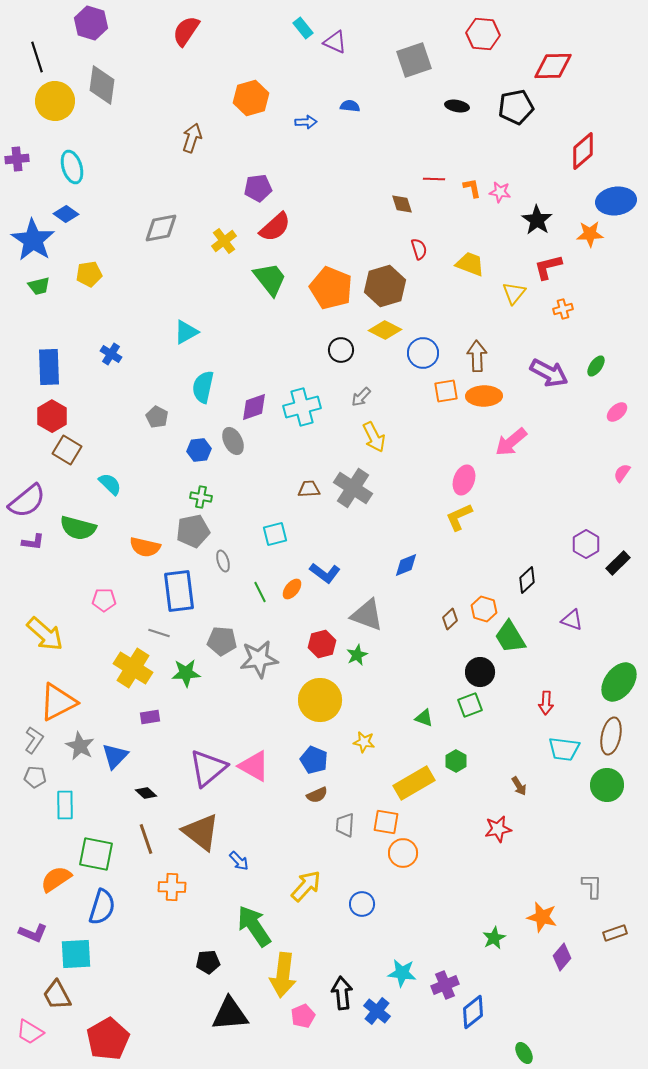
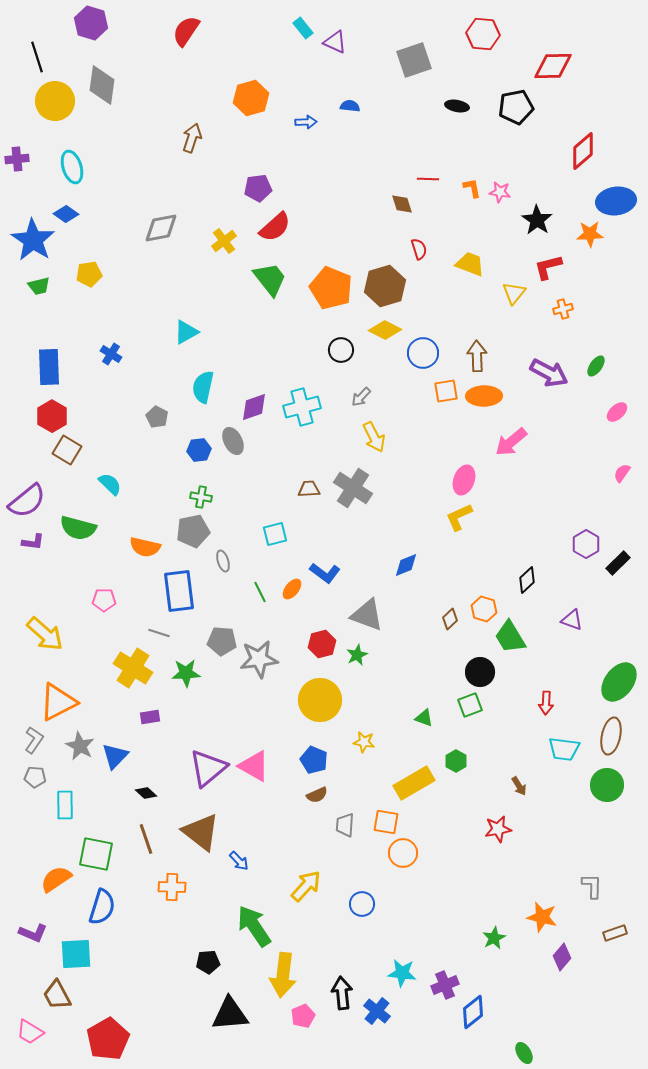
red line at (434, 179): moved 6 px left
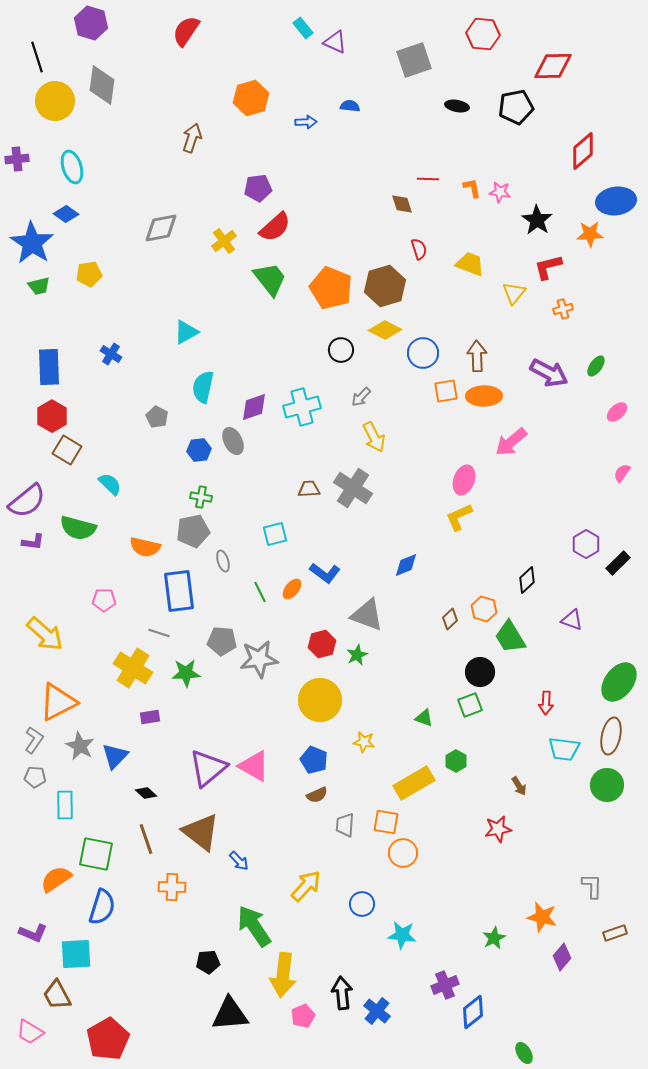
blue star at (33, 240): moved 1 px left, 3 px down
cyan star at (402, 973): moved 38 px up
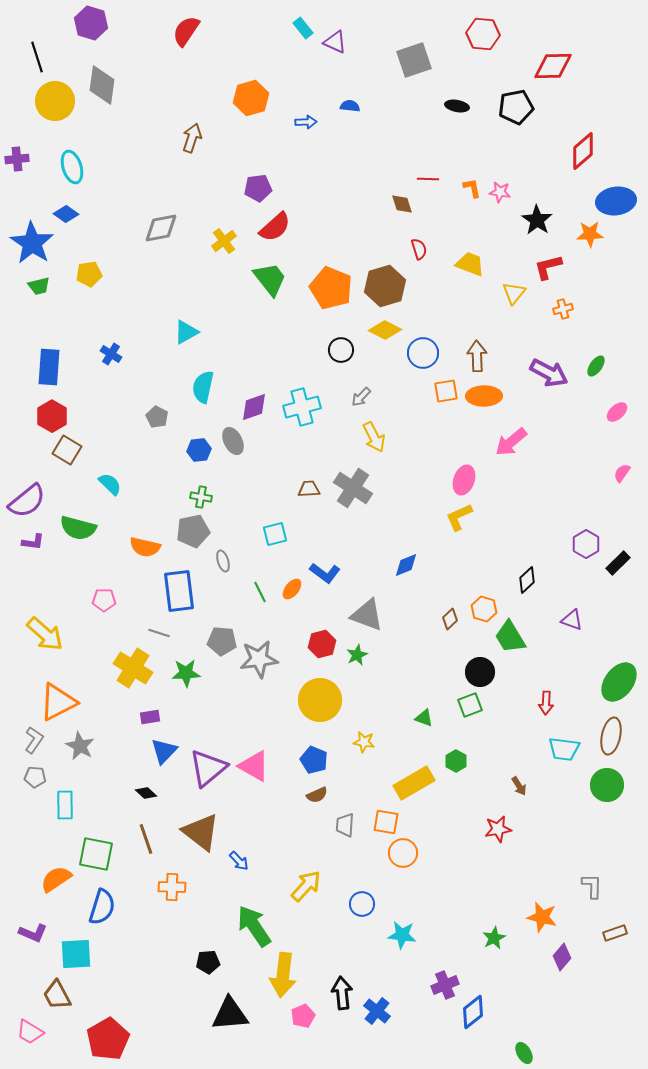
blue rectangle at (49, 367): rotated 6 degrees clockwise
blue triangle at (115, 756): moved 49 px right, 5 px up
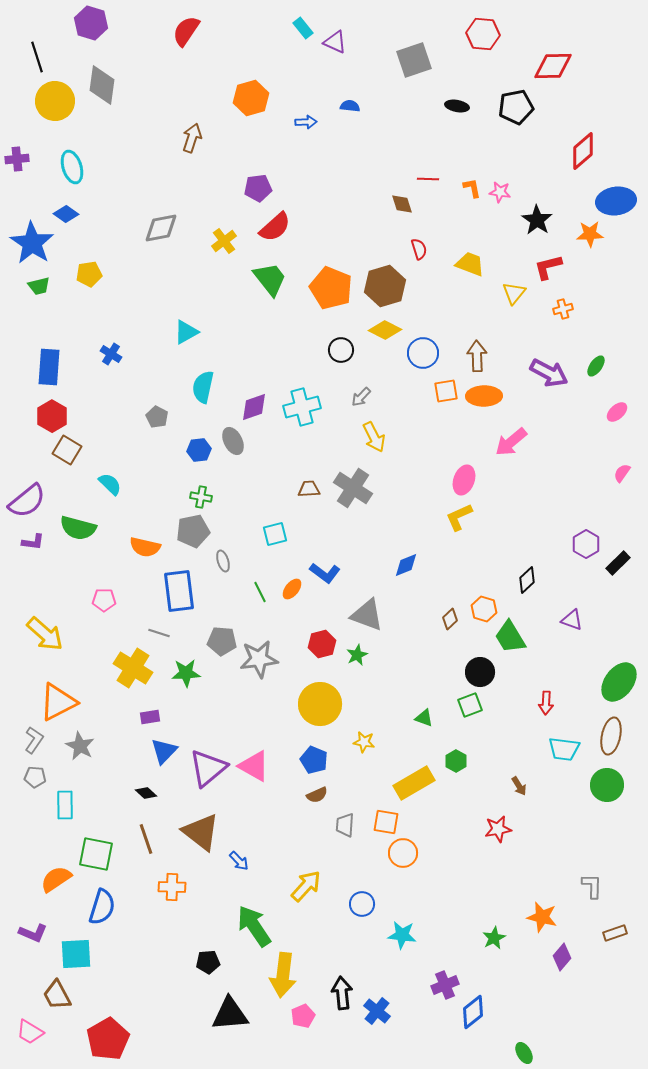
yellow circle at (320, 700): moved 4 px down
